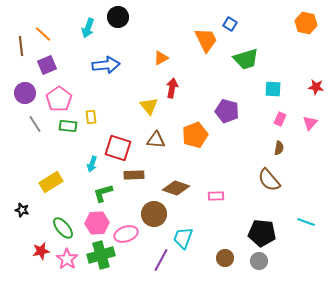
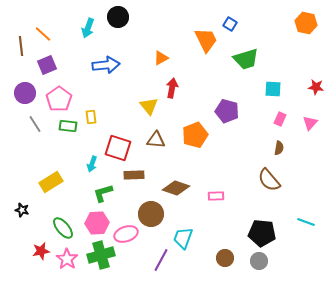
brown circle at (154, 214): moved 3 px left
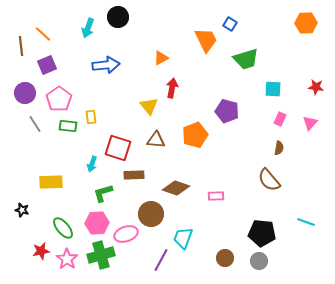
orange hexagon at (306, 23): rotated 15 degrees counterclockwise
yellow rectangle at (51, 182): rotated 30 degrees clockwise
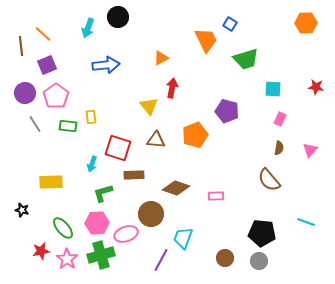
pink pentagon at (59, 99): moved 3 px left, 3 px up
pink triangle at (310, 123): moved 27 px down
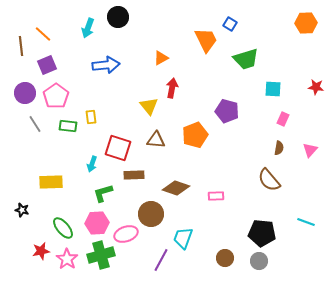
pink rectangle at (280, 119): moved 3 px right
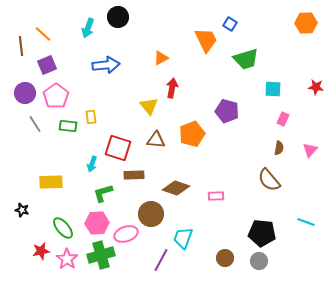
orange pentagon at (195, 135): moved 3 px left, 1 px up
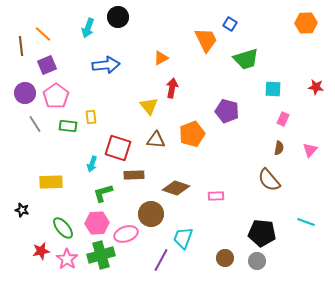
gray circle at (259, 261): moved 2 px left
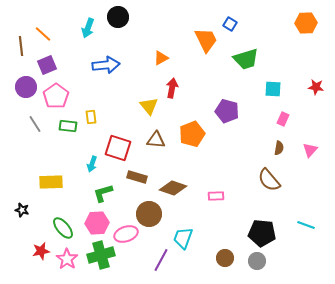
purple circle at (25, 93): moved 1 px right, 6 px up
brown rectangle at (134, 175): moved 3 px right, 2 px down; rotated 18 degrees clockwise
brown diamond at (176, 188): moved 3 px left
brown circle at (151, 214): moved 2 px left
cyan line at (306, 222): moved 3 px down
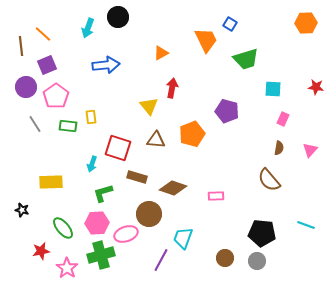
orange triangle at (161, 58): moved 5 px up
pink star at (67, 259): moved 9 px down
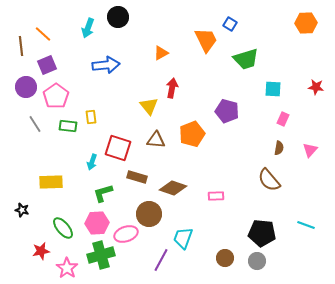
cyan arrow at (92, 164): moved 2 px up
